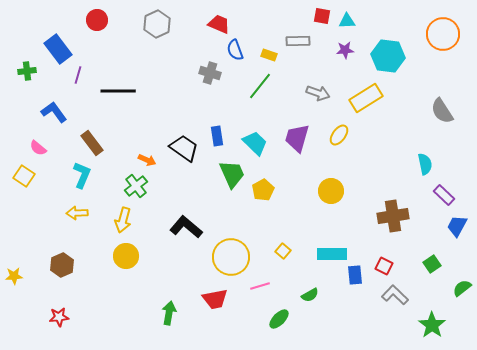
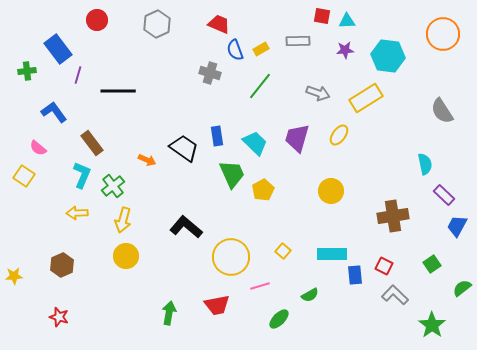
yellow rectangle at (269, 55): moved 8 px left, 6 px up; rotated 49 degrees counterclockwise
green cross at (136, 186): moved 23 px left
red trapezoid at (215, 299): moved 2 px right, 6 px down
red star at (59, 317): rotated 24 degrees clockwise
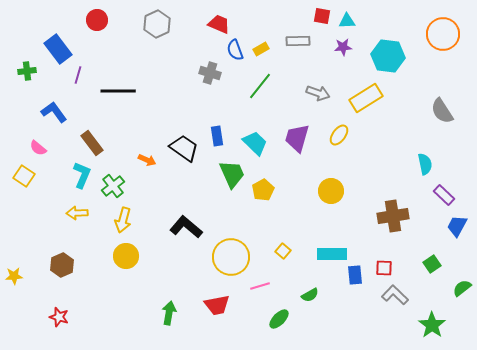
purple star at (345, 50): moved 2 px left, 3 px up
red square at (384, 266): moved 2 px down; rotated 24 degrees counterclockwise
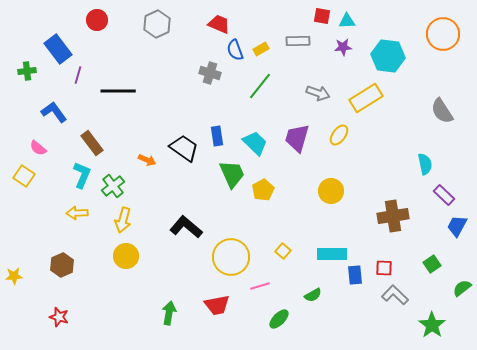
green semicircle at (310, 295): moved 3 px right
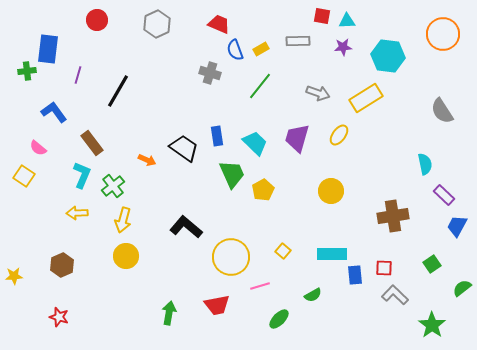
blue rectangle at (58, 49): moved 10 px left; rotated 44 degrees clockwise
black line at (118, 91): rotated 60 degrees counterclockwise
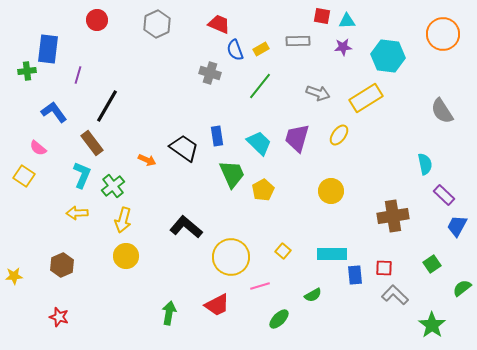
black line at (118, 91): moved 11 px left, 15 px down
cyan trapezoid at (255, 143): moved 4 px right
red trapezoid at (217, 305): rotated 16 degrees counterclockwise
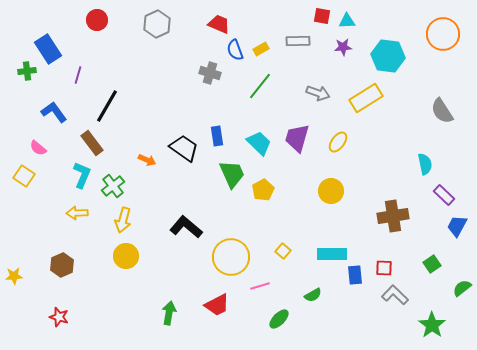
blue rectangle at (48, 49): rotated 40 degrees counterclockwise
yellow ellipse at (339, 135): moved 1 px left, 7 px down
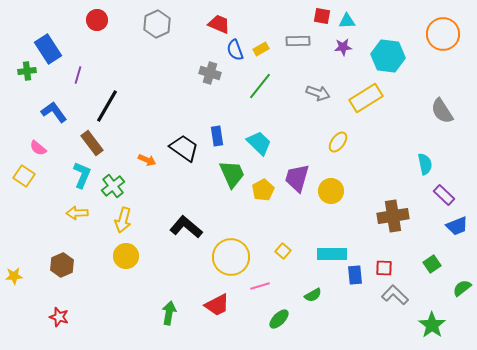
purple trapezoid at (297, 138): moved 40 px down
blue trapezoid at (457, 226): rotated 140 degrees counterclockwise
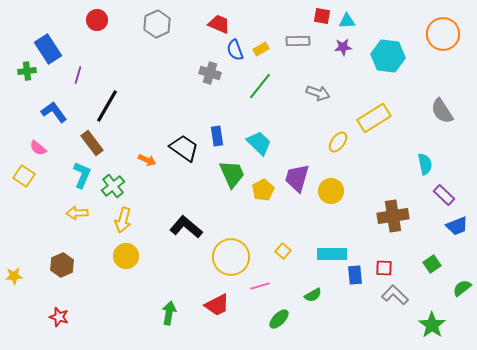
yellow rectangle at (366, 98): moved 8 px right, 20 px down
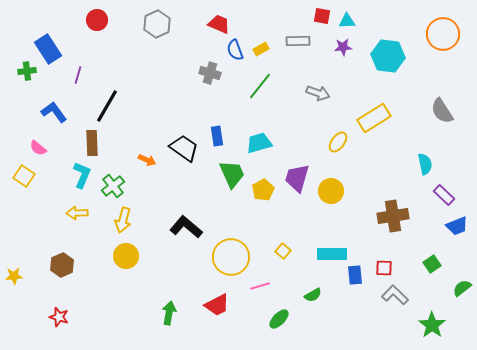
brown rectangle at (92, 143): rotated 35 degrees clockwise
cyan trapezoid at (259, 143): rotated 60 degrees counterclockwise
